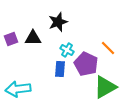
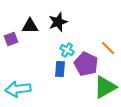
black triangle: moved 3 px left, 12 px up
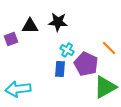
black star: rotated 24 degrees clockwise
orange line: moved 1 px right
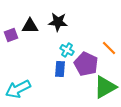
purple square: moved 4 px up
cyan arrow: rotated 20 degrees counterclockwise
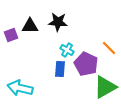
cyan arrow: moved 2 px right, 1 px up; rotated 40 degrees clockwise
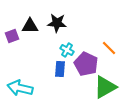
black star: moved 1 px left, 1 px down
purple square: moved 1 px right, 1 px down
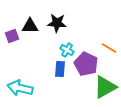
orange line: rotated 14 degrees counterclockwise
